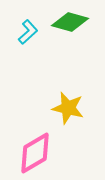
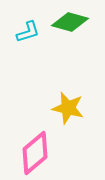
cyan L-shape: rotated 25 degrees clockwise
pink diamond: rotated 9 degrees counterclockwise
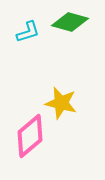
yellow star: moved 7 px left, 5 px up
pink diamond: moved 5 px left, 17 px up
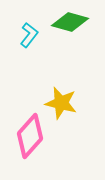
cyan L-shape: moved 1 px right, 3 px down; rotated 35 degrees counterclockwise
pink diamond: rotated 9 degrees counterclockwise
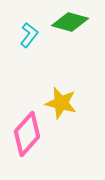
pink diamond: moved 3 px left, 2 px up
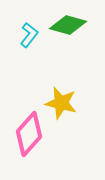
green diamond: moved 2 px left, 3 px down
pink diamond: moved 2 px right
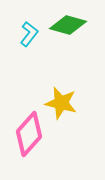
cyan L-shape: moved 1 px up
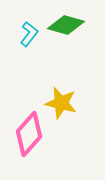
green diamond: moved 2 px left
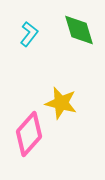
green diamond: moved 13 px right, 5 px down; rotated 57 degrees clockwise
